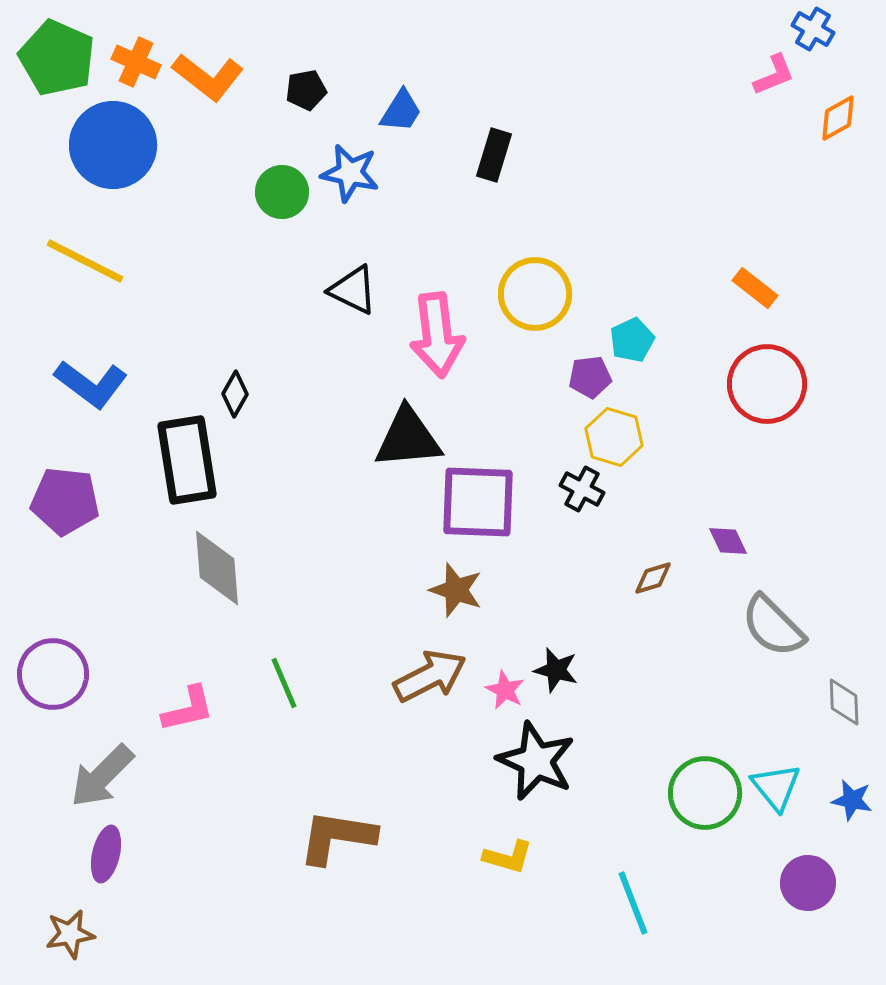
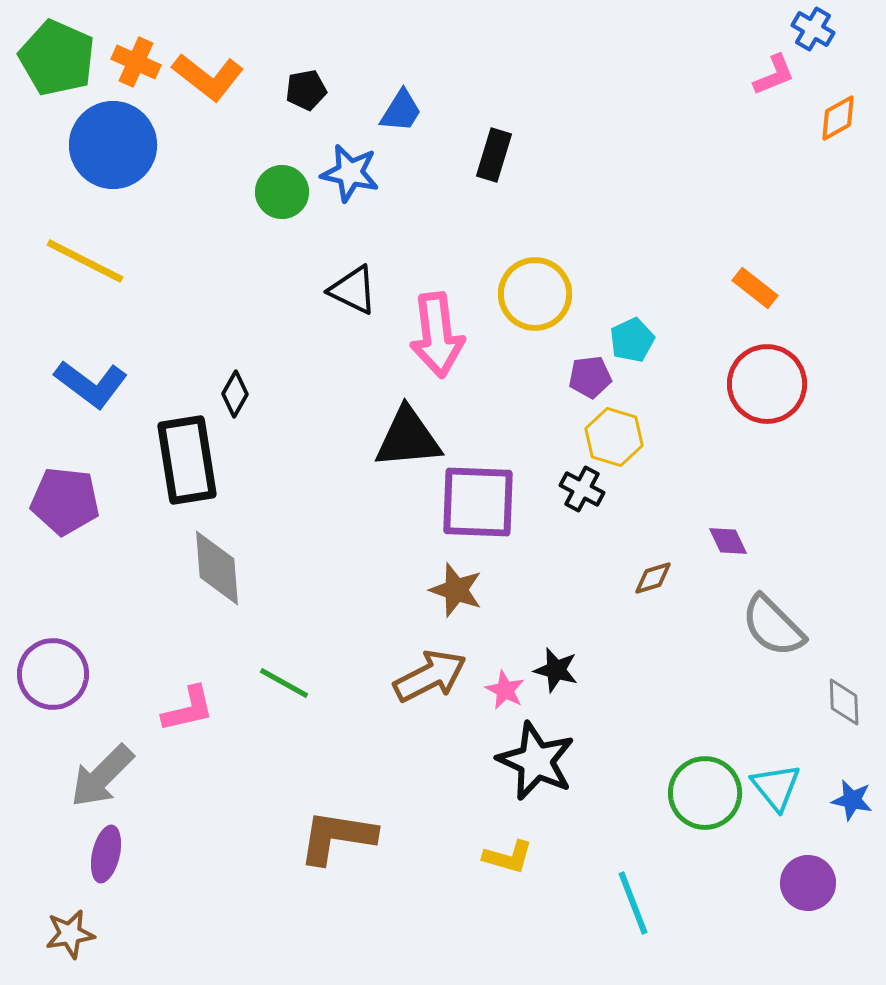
green line at (284, 683): rotated 38 degrees counterclockwise
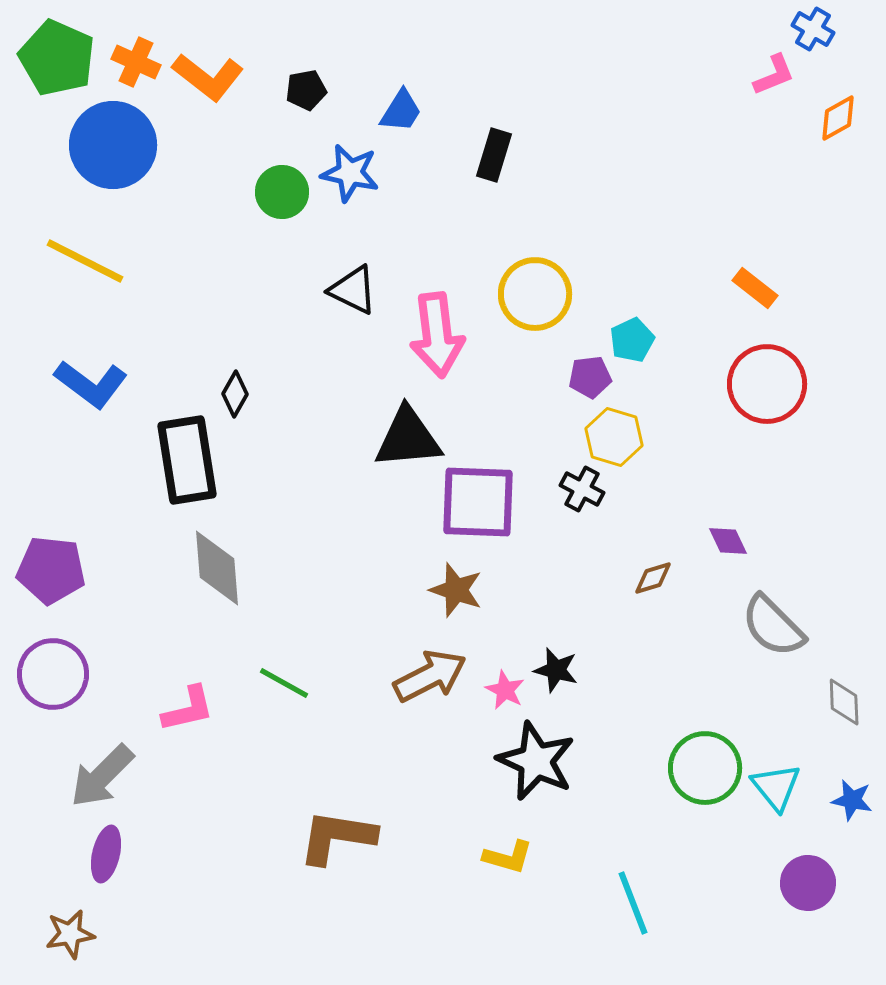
purple pentagon at (65, 501): moved 14 px left, 69 px down
green circle at (705, 793): moved 25 px up
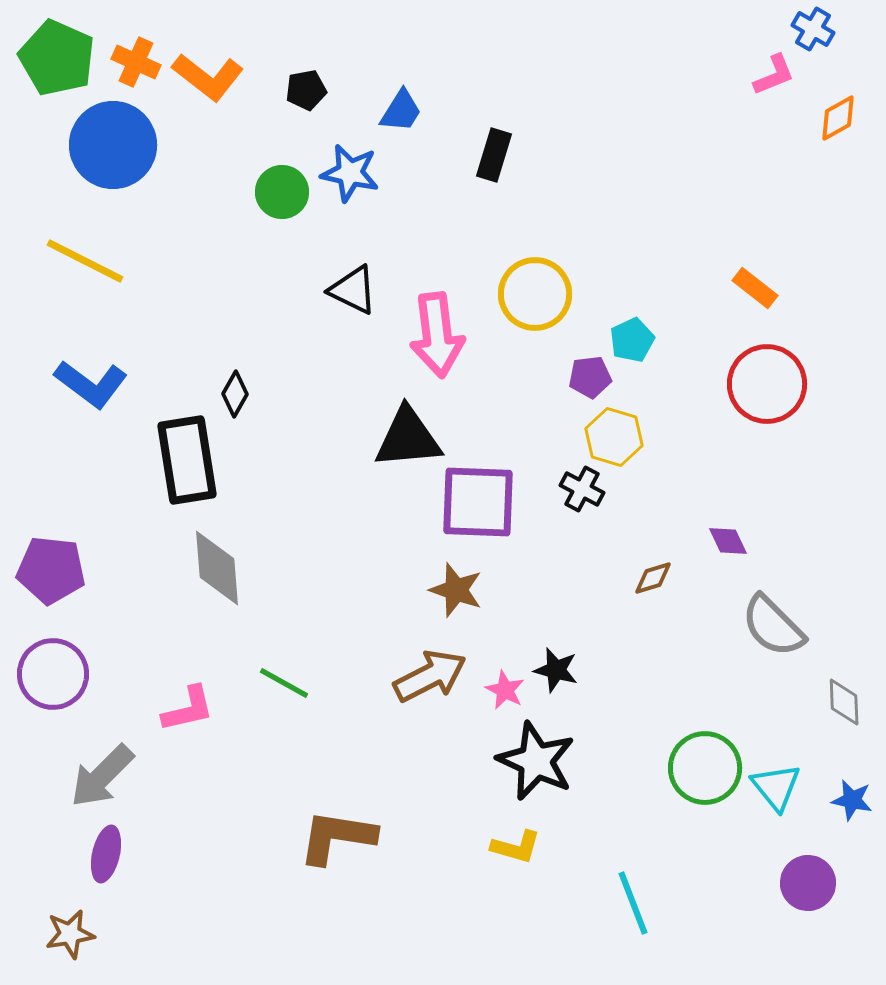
yellow L-shape at (508, 857): moved 8 px right, 10 px up
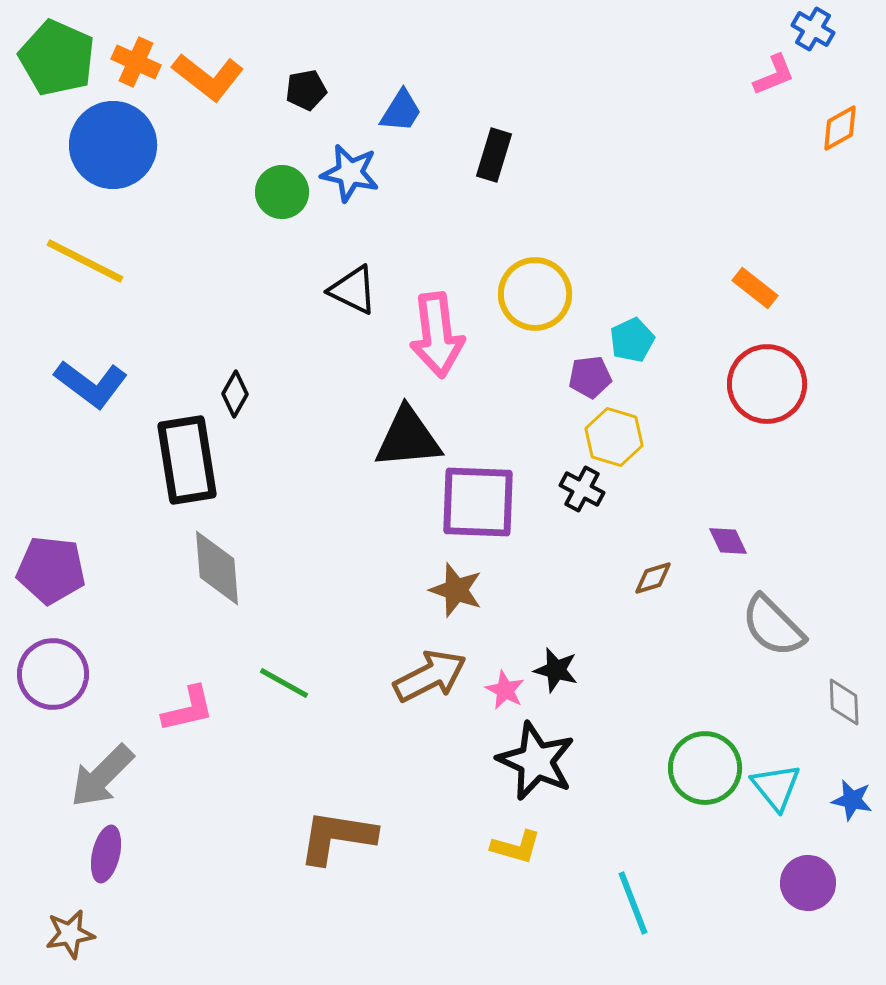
orange diamond at (838, 118): moved 2 px right, 10 px down
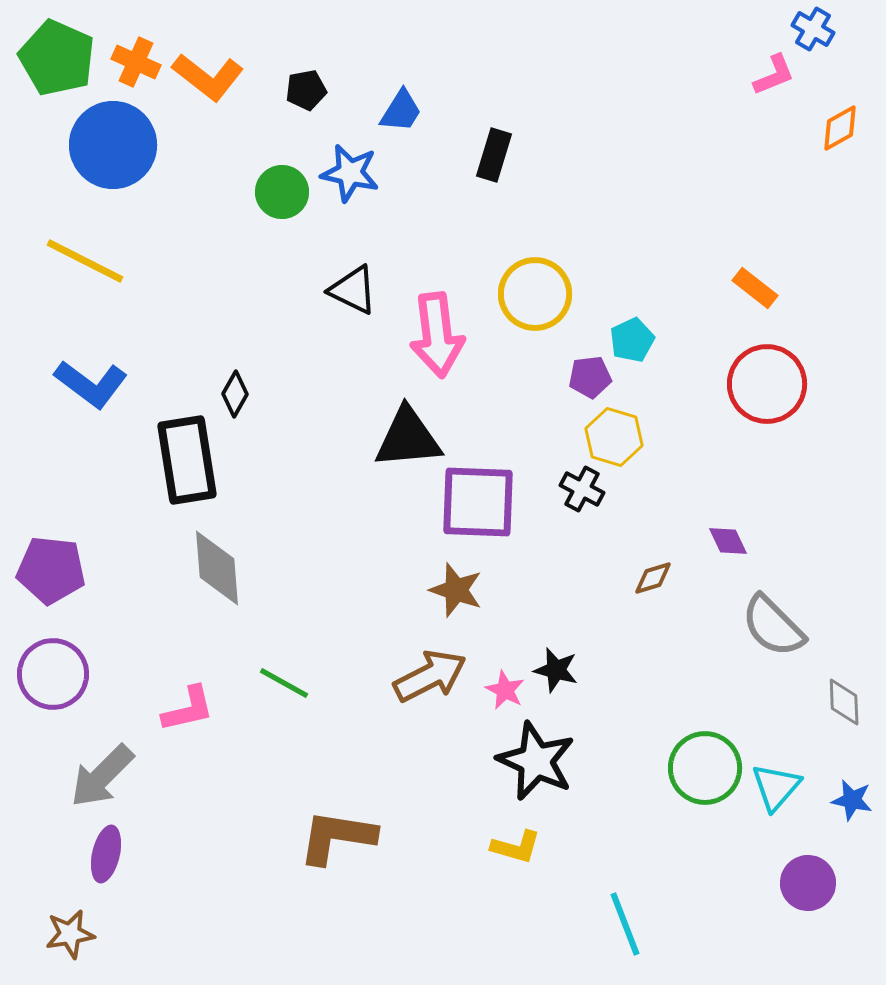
cyan triangle at (776, 787): rotated 20 degrees clockwise
cyan line at (633, 903): moved 8 px left, 21 px down
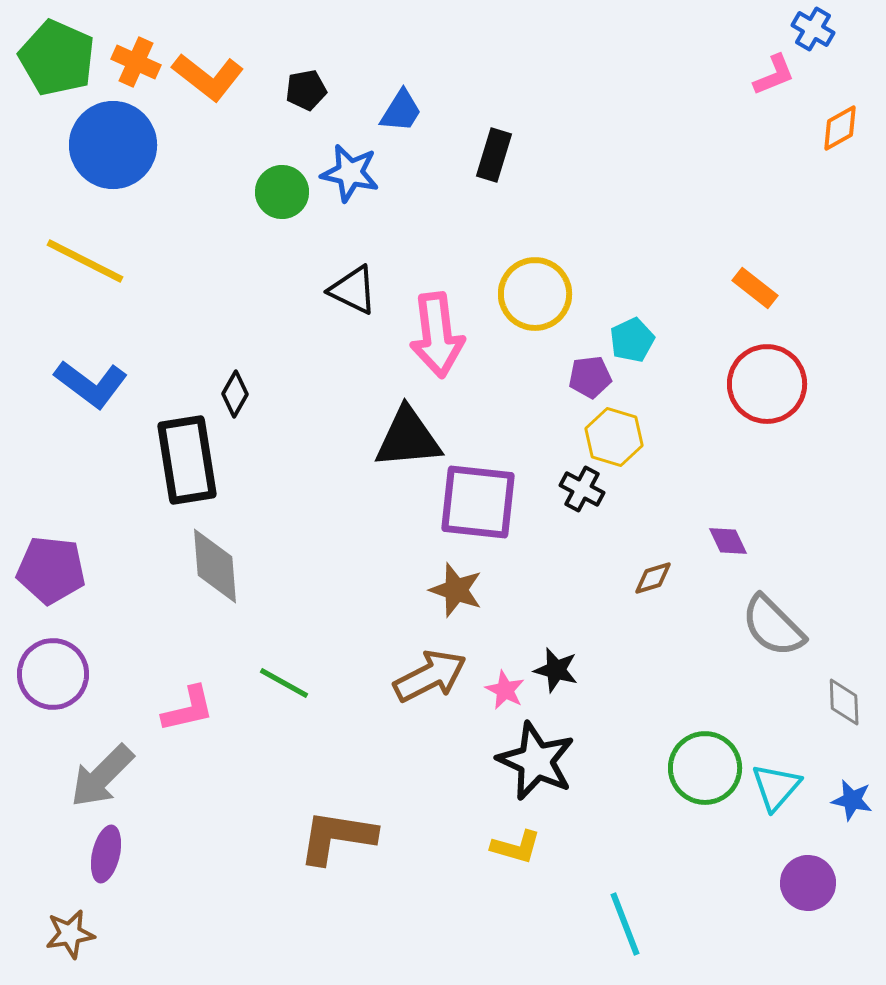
purple square at (478, 502): rotated 4 degrees clockwise
gray diamond at (217, 568): moved 2 px left, 2 px up
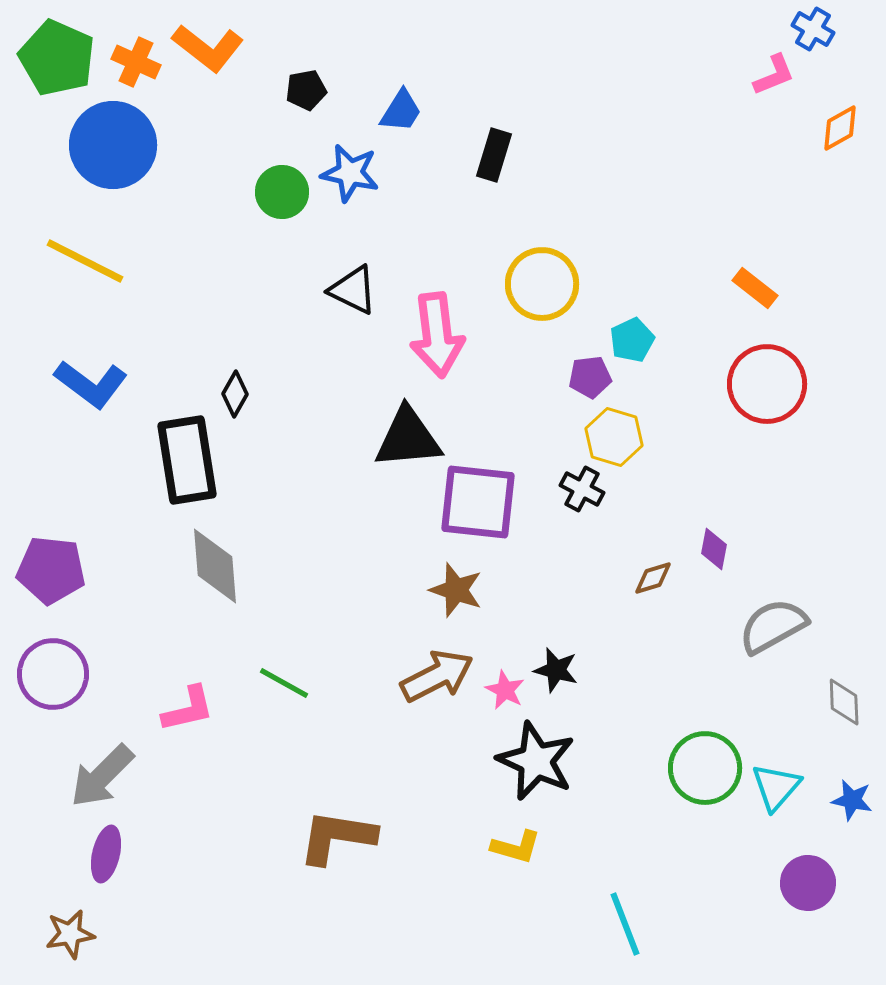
orange L-shape at (208, 77): moved 29 px up
yellow circle at (535, 294): moved 7 px right, 10 px up
purple diamond at (728, 541): moved 14 px left, 8 px down; rotated 36 degrees clockwise
gray semicircle at (773, 626): rotated 106 degrees clockwise
brown arrow at (430, 676): moved 7 px right
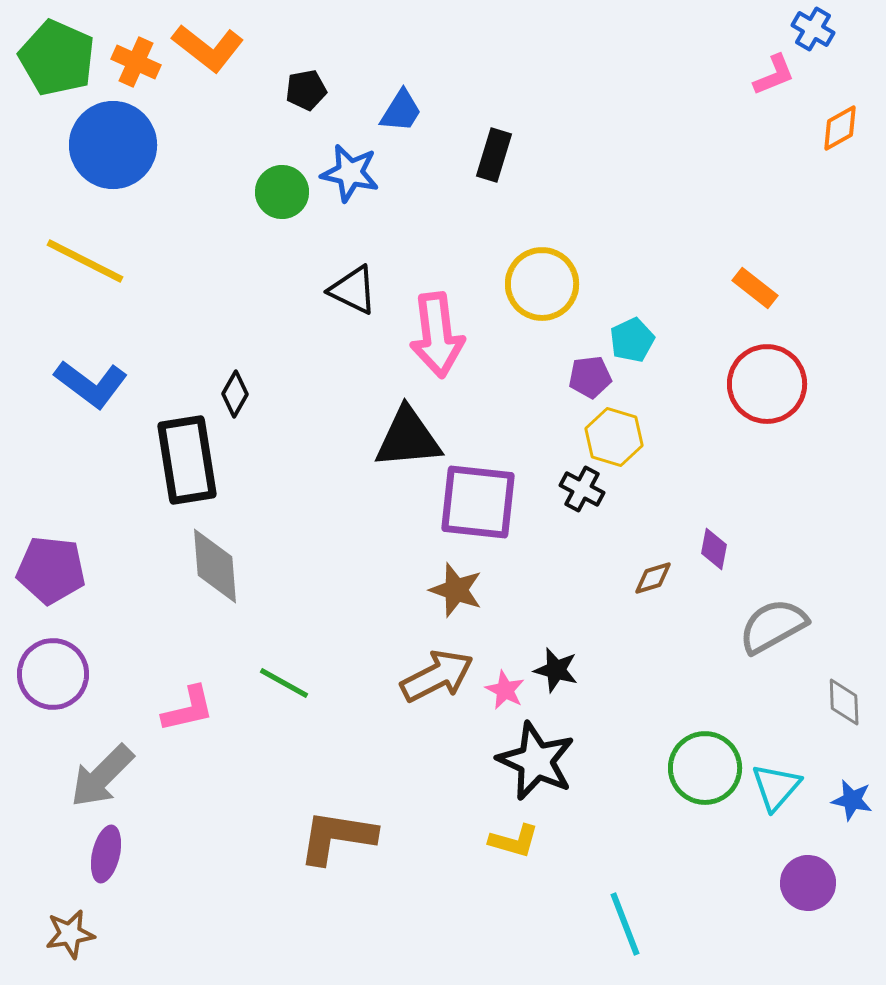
yellow L-shape at (516, 847): moved 2 px left, 6 px up
